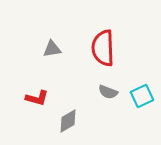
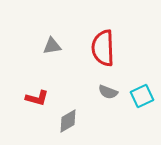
gray triangle: moved 3 px up
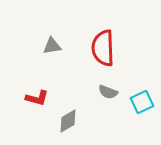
cyan square: moved 6 px down
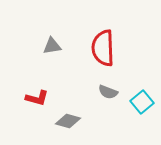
cyan square: rotated 15 degrees counterclockwise
gray diamond: rotated 45 degrees clockwise
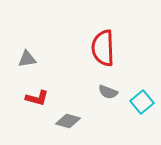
gray triangle: moved 25 px left, 13 px down
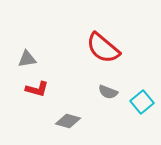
red semicircle: rotated 48 degrees counterclockwise
red L-shape: moved 9 px up
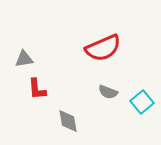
red semicircle: rotated 63 degrees counterclockwise
gray triangle: moved 3 px left
red L-shape: rotated 70 degrees clockwise
gray diamond: rotated 65 degrees clockwise
